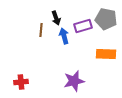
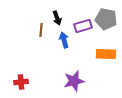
black arrow: moved 1 px right
blue arrow: moved 4 px down
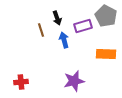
gray pentagon: moved 3 px up; rotated 15 degrees clockwise
brown line: rotated 24 degrees counterclockwise
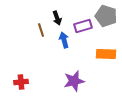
gray pentagon: rotated 10 degrees counterclockwise
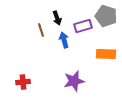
red cross: moved 2 px right
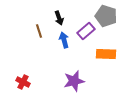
black arrow: moved 2 px right
purple rectangle: moved 3 px right, 5 px down; rotated 24 degrees counterclockwise
brown line: moved 2 px left, 1 px down
red cross: rotated 32 degrees clockwise
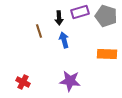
black arrow: rotated 16 degrees clockwise
purple rectangle: moved 6 px left, 19 px up; rotated 24 degrees clockwise
orange rectangle: moved 1 px right
purple star: moved 4 px left; rotated 20 degrees clockwise
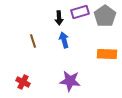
gray pentagon: moved 1 px left; rotated 20 degrees clockwise
brown line: moved 6 px left, 10 px down
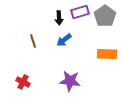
blue arrow: rotated 112 degrees counterclockwise
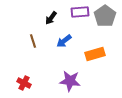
purple rectangle: rotated 12 degrees clockwise
black arrow: moved 8 px left; rotated 40 degrees clockwise
blue arrow: moved 1 px down
orange rectangle: moved 12 px left; rotated 18 degrees counterclockwise
red cross: moved 1 px right, 1 px down
